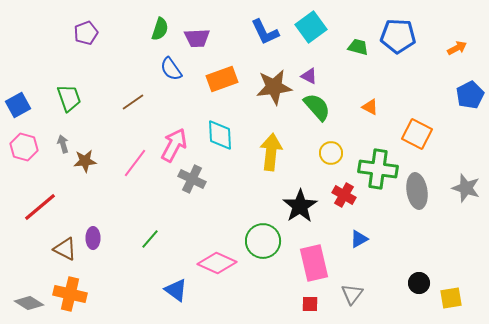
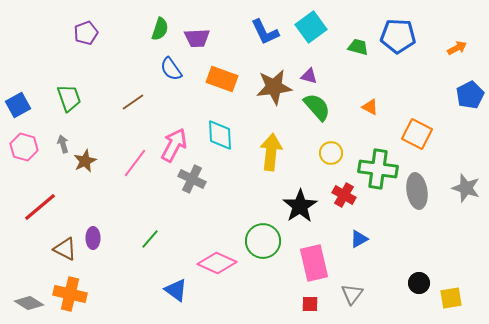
purple triangle at (309, 76): rotated 12 degrees counterclockwise
orange rectangle at (222, 79): rotated 40 degrees clockwise
brown star at (85, 161): rotated 20 degrees counterclockwise
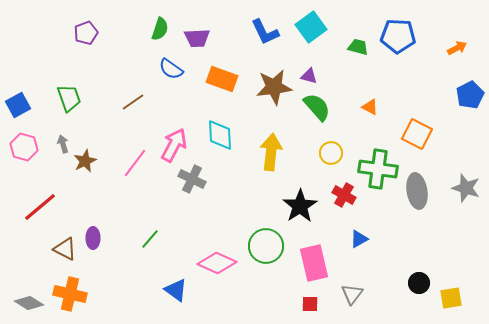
blue semicircle at (171, 69): rotated 20 degrees counterclockwise
green circle at (263, 241): moved 3 px right, 5 px down
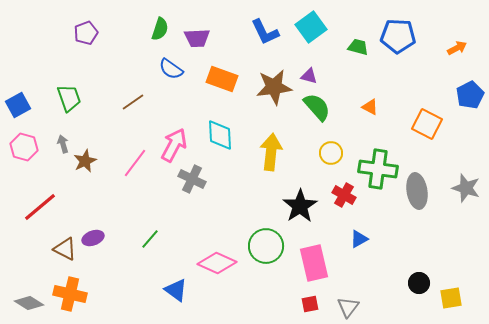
orange square at (417, 134): moved 10 px right, 10 px up
purple ellipse at (93, 238): rotated 70 degrees clockwise
gray triangle at (352, 294): moved 4 px left, 13 px down
red square at (310, 304): rotated 12 degrees counterclockwise
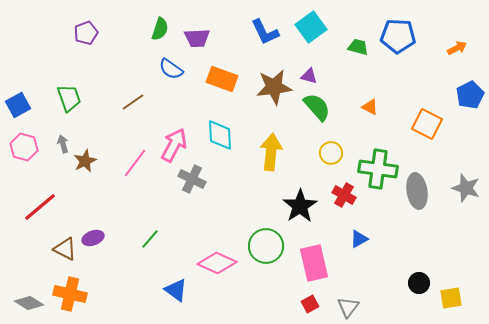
red square at (310, 304): rotated 18 degrees counterclockwise
